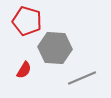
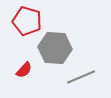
red semicircle: rotated 12 degrees clockwise
gray line: moved 1 px left, 1 px up
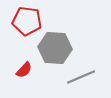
red pentagon: rotated 8 degrees counterclockwise
